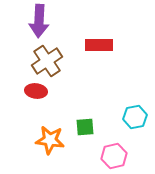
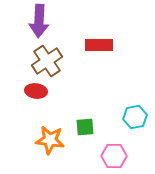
pink hexagon: rotated 15 degrees clockwise
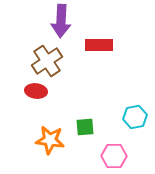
purple arrow: moved 22 px right
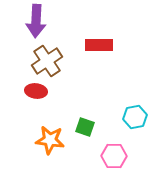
purple arrow: moved 25 px left
green square: rotated 24 degrees clockwise
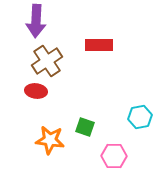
cyan hexagon: moved 5 px right
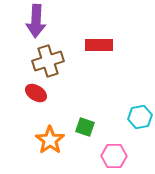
brown cross: moved 1 px right; rotated 16 degrees clockwise
red ellipse: moved 2 px down; rotated 25 degrees clockwise
orange star: rotated 28 degrees clockwise
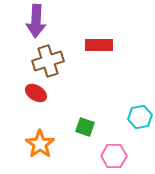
orange star: moved 10 px left, 4 px down
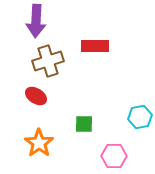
red rectangle: moved 4 px left, 1 px down
red ellipse: moved 3 px down
green square: moved 1 px left, 3 px up; rotated 18 degrees counterclockwise
orange star: moved 1 px left, 1 px up
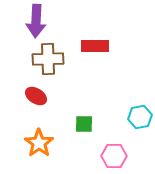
brown cross: moved 2 px up; rotated 16 degrees clockwise
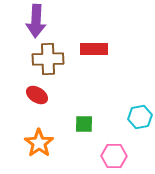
red rectangle: moved 1 px left, 3 px down
red ellipse: moved 1 px right, 1 px up
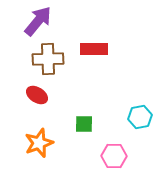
purple arrow: moved 2 px right; rotated 144 degrees counterclockwise
orange star: rotated 16 degrees clockwise
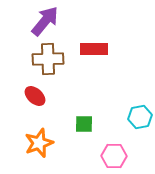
purple arrow: moved 7 px right
red ellipse: moved 2 px left, 1 px down; rotated 10 degrees clockwise
